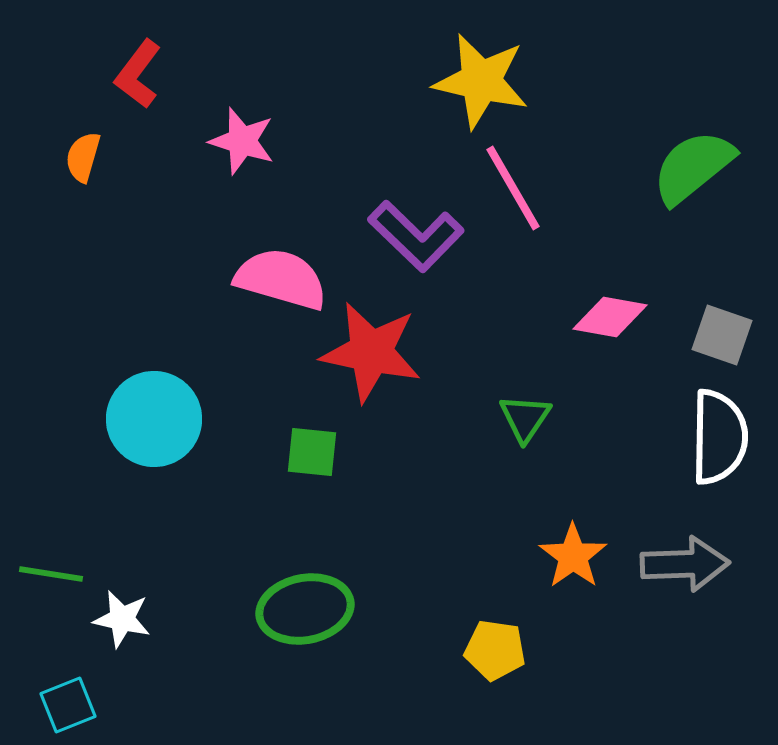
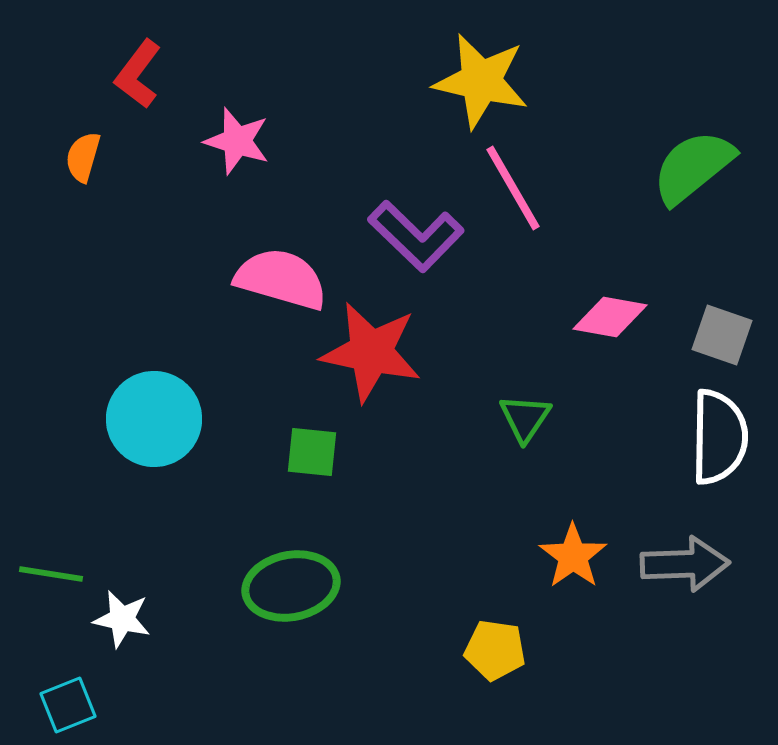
pink star: moved 5 px left
green ellipse: moved 14 px left, 23 px up
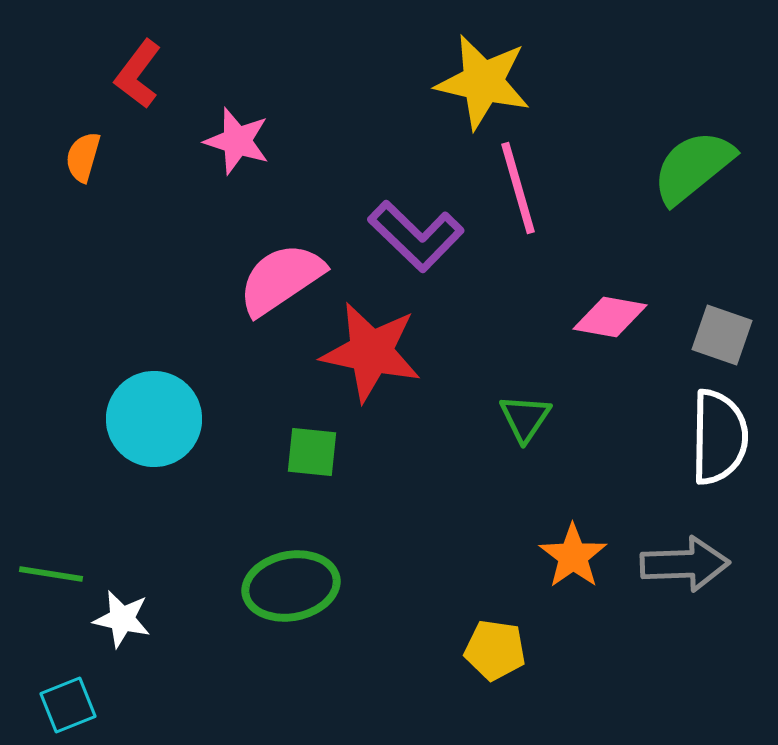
yellow star: moved 2 px right, 1 px down
pink line: moved 5 px right; rotated 14 degrees clockwise
pink semicircle: rotated 50 degrees counterclockwise
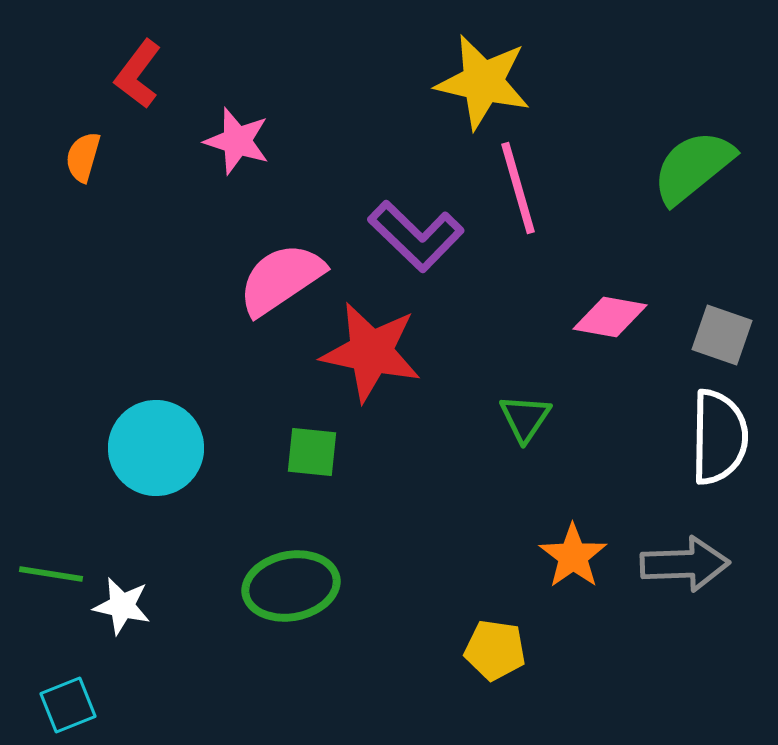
cyan circle: moved 2 px right, 29 px down
white star: moved 13 px up
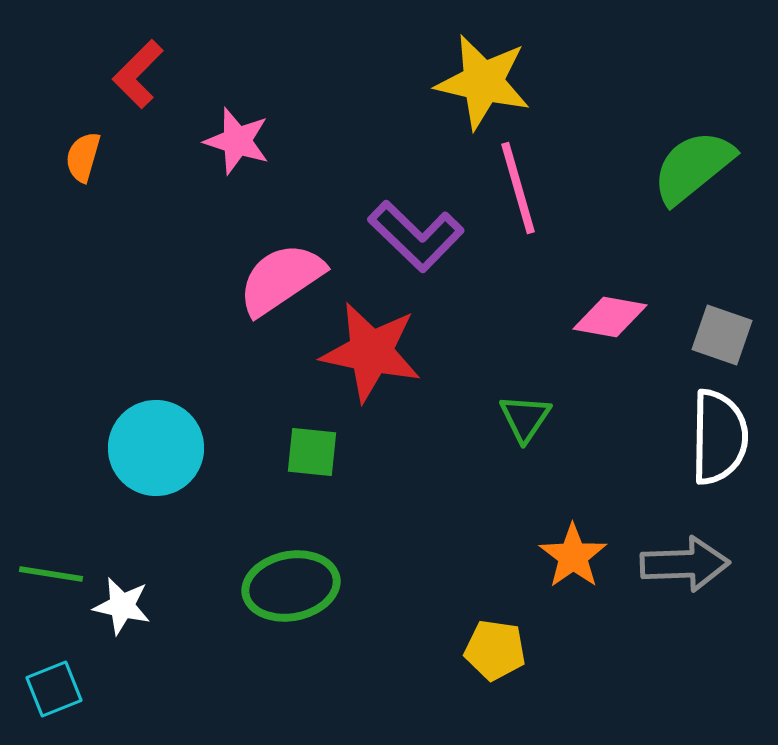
red L-shape: rotated 8 degrees clockwise
cyan square: moved 14 px left, 16 px up
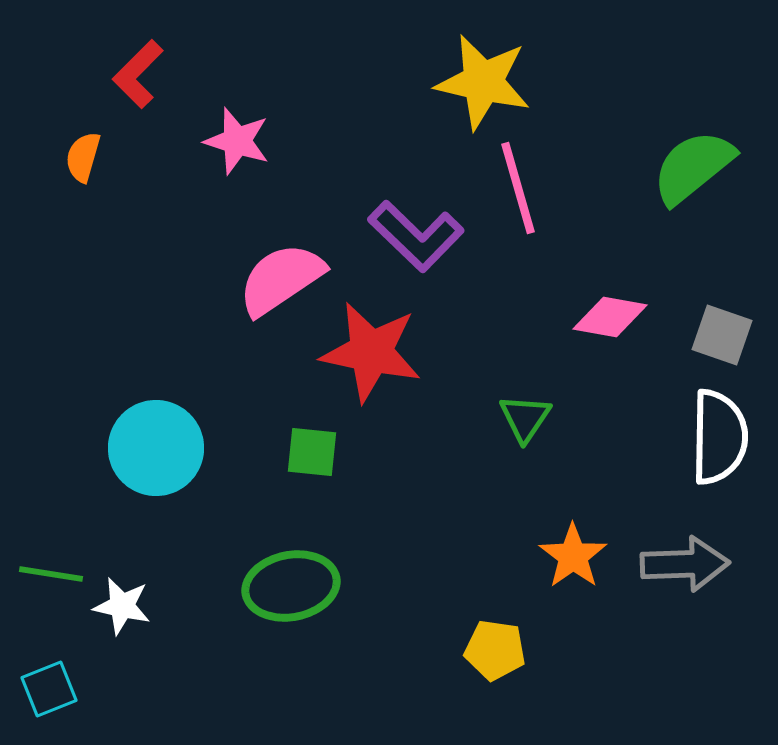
cyan square: moved 5 px left
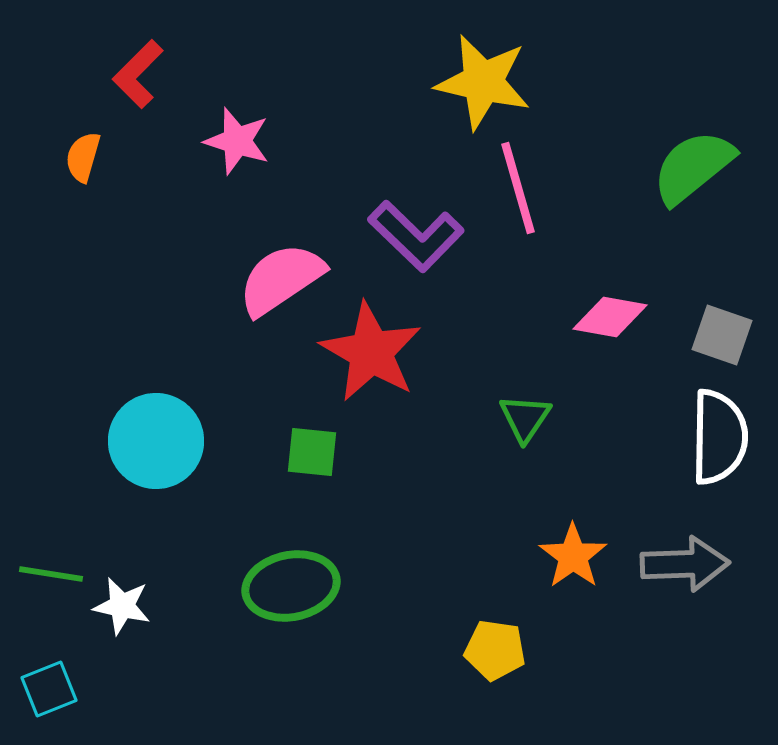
red star: rotated 18 degrees clockwise
cyan circle: moved 7 px up
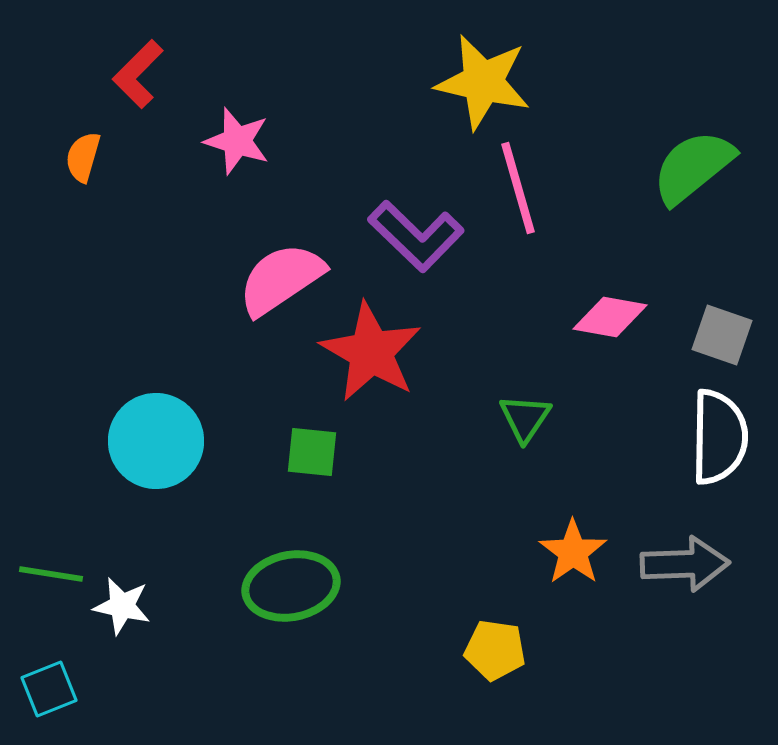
orange star: moved 4 px up
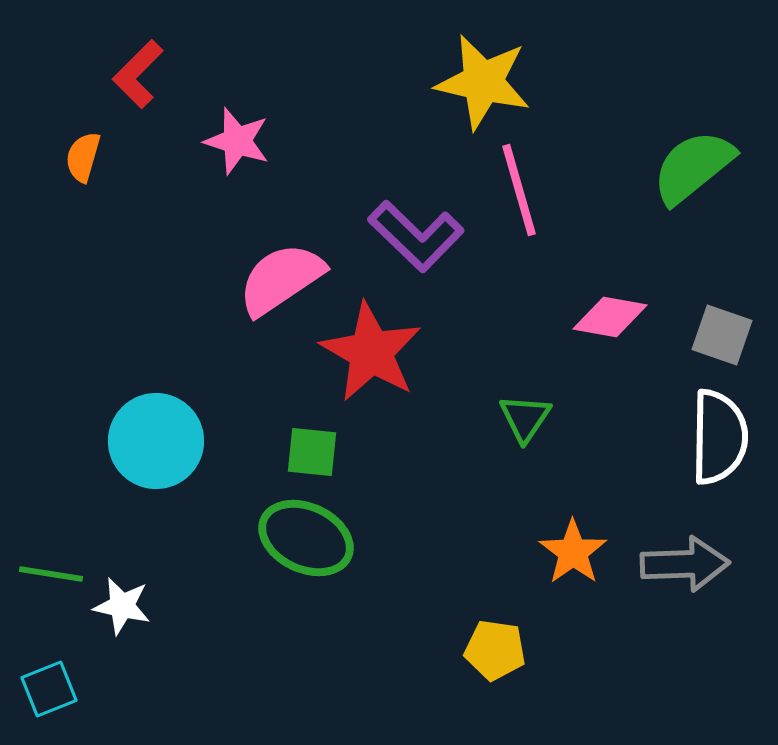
pink line: moved 1 px right, 2 px down
green ellipse: moved 15 px right, 48 px up; rotated 36 degrees clockwise
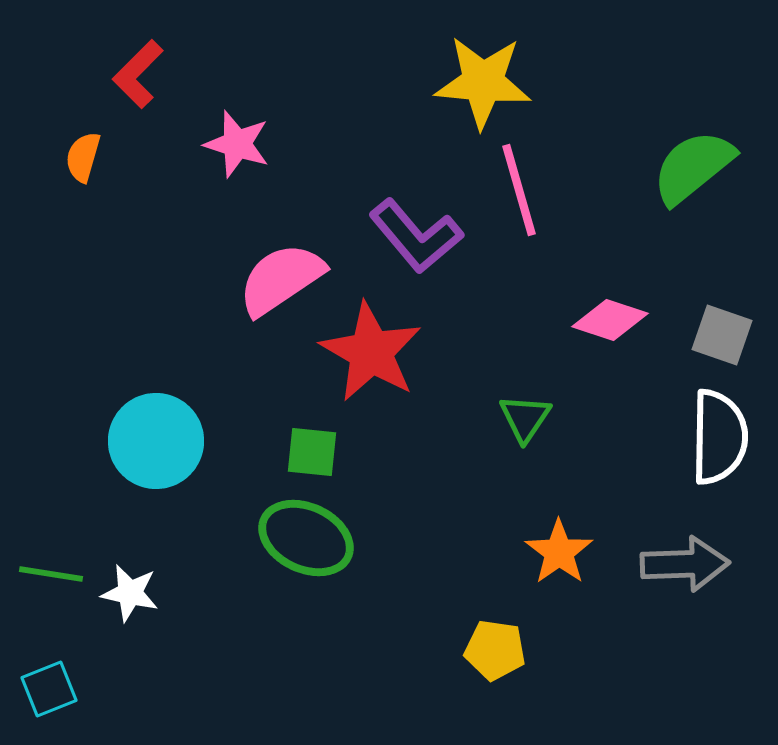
yellow star: rotated 8 degrees counterclockwise
pink star: moved 3 px down
purple L-shape: rotated 6 degrees clockwise
pink diamond: moved 3 px down; rotated 8 degrees clockwise
orange star: moved 14 px left
white star: moved 8 px right, 13 px up
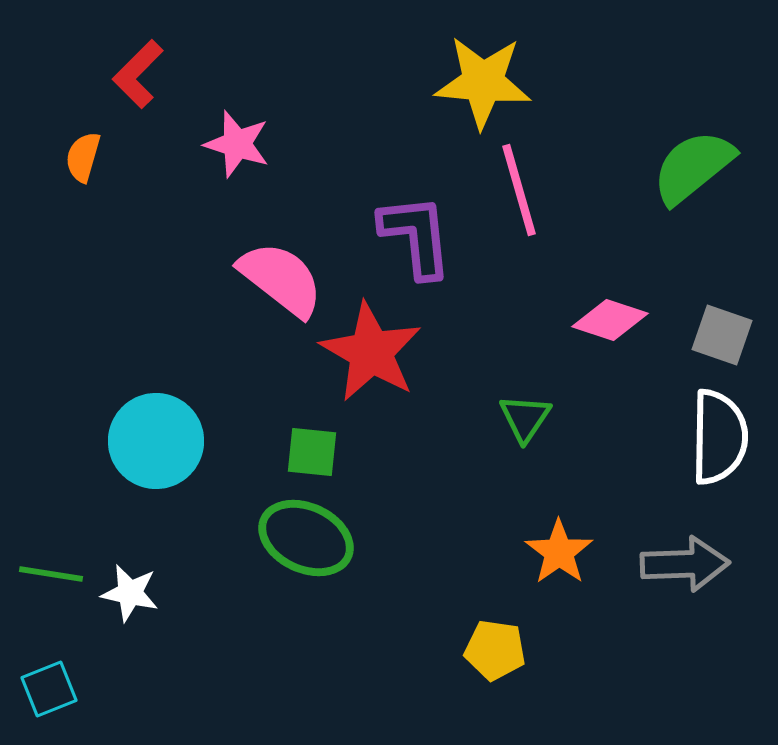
purple L-shape: rotated 146 degrees counterclockwise
pink semicircle: rotated 72 degrees clockwise
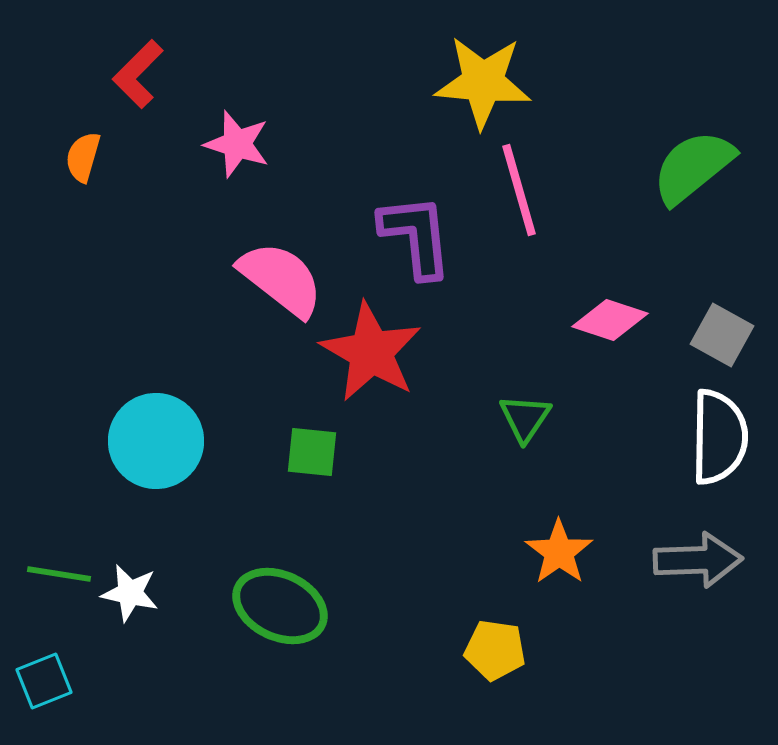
gray square: rotated 10 degrees clockwise
green ellipse: moved 26 px left, 68 px down
gray arrow: moved 13 px right, 4 px up
green line: moved 8 px right
cyan square: moved 5 px left, 8 px up
